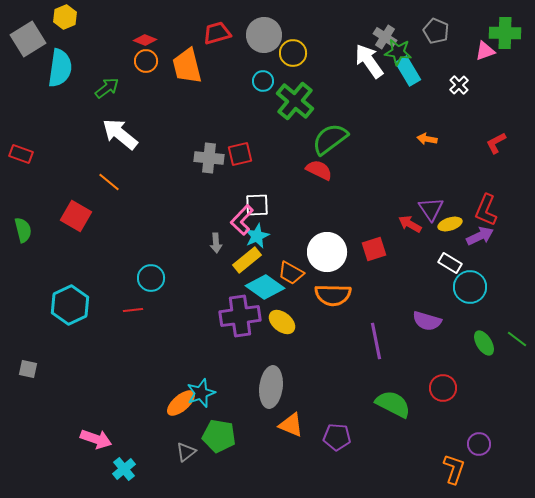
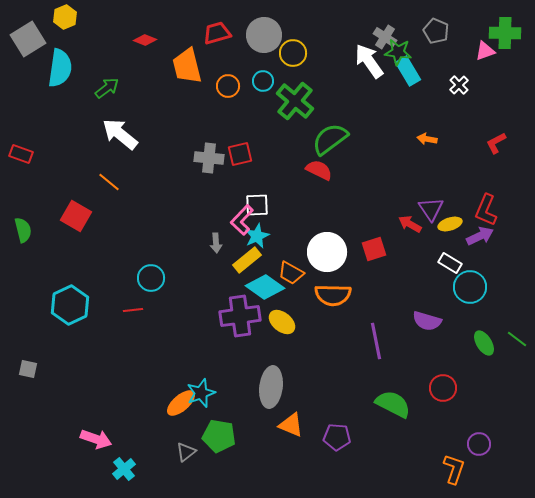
orange circle at (146, 61): moved 82 px right, 25 px down
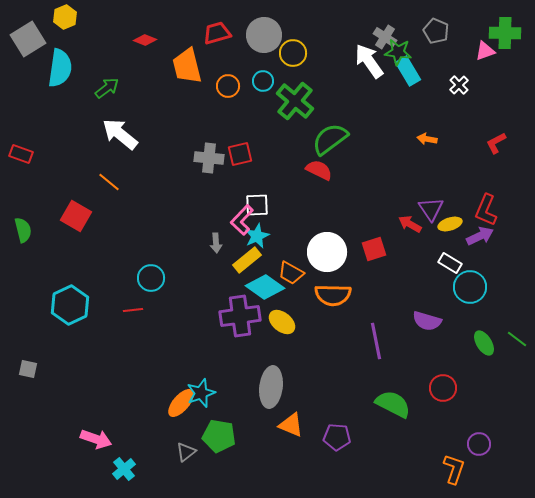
orange ellipse at (181, 403): rotated 8 degrees counterclockwise
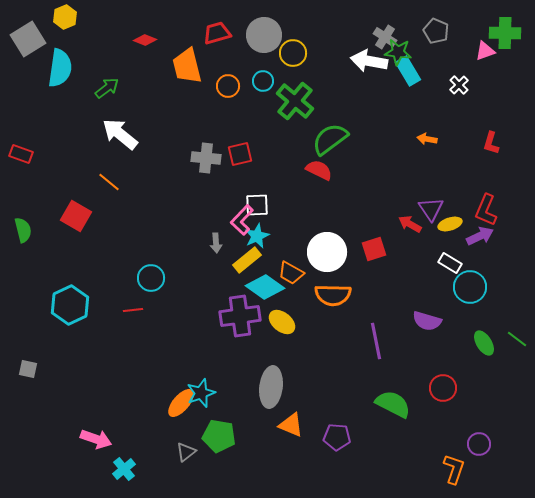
white arrow at (369, 61): rotated 45 degrees counterclockwise
red L-shape at (496, 143): moved 5 px left; rotated 45 degrees counterclockwise
gray cross at (209, 158): moved 3 px left
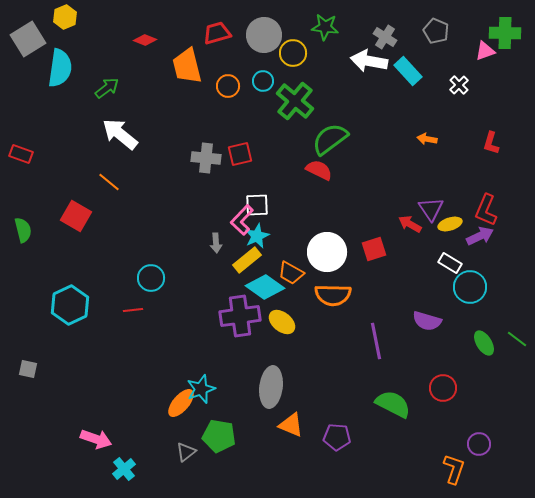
green star at (398, 52): moved 73 px left, 25 px up
cyan rectangle at (408, 71): rotated 12 degrees counterclockwise
cyan star at (201, 393): moved 4 px up
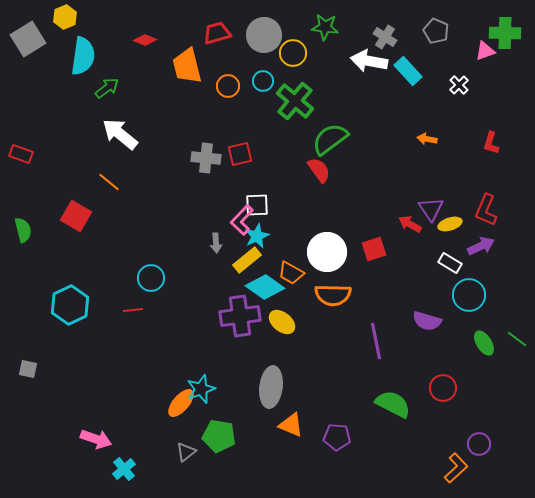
cyan semicircle at (60, 68): moved 23 px right, 12 px up
red semicircle at (319, 170): rotated 28 degrees clockwise
purple arrow at (480, 236): moved 1 px right, 10 px down
cyan circle at (470, 287): moved 1 px left, 8 px down
orange L-shape at (454, 469): moved 2 px right, 1 px up; rotated 28 degrees clockwise
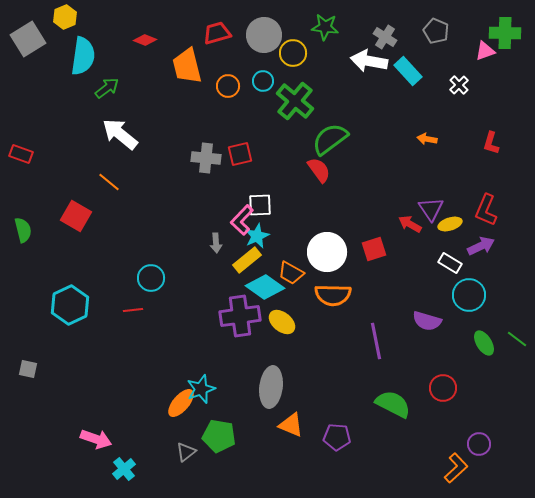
white square at (257, 205): moved 3 px right
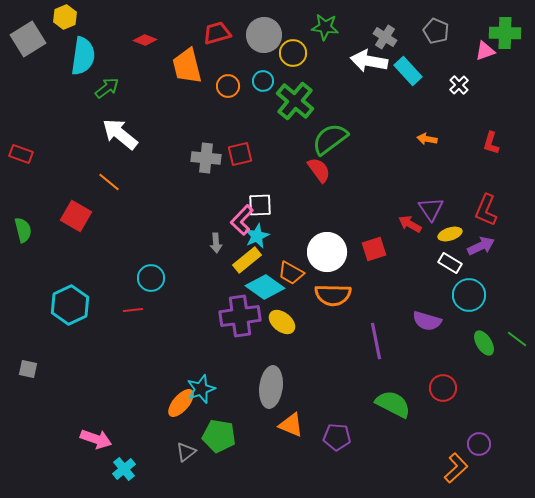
yellow ellipse at (450, 224): moved 10 px down
